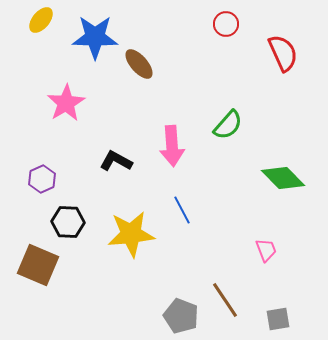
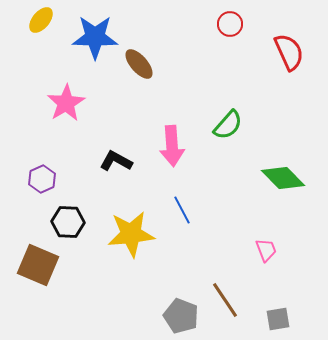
red circle: moved 4 px right
red semicircle: moved 6 px right, 1 px up
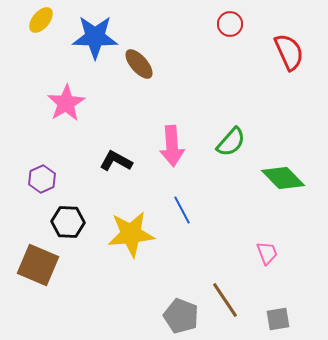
green semicircle: moved 3 px right, 17 px down
pink trapezoid: moved 1 px right, 3 px down
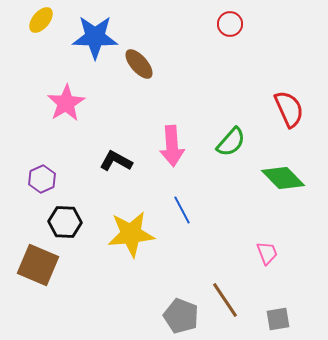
red semicircle: moved 57 px down
black hexagon: moved 3 px left
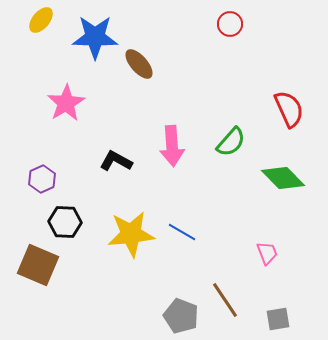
blue line: moved 22 px down; rotated 32 degrees counterclockwise
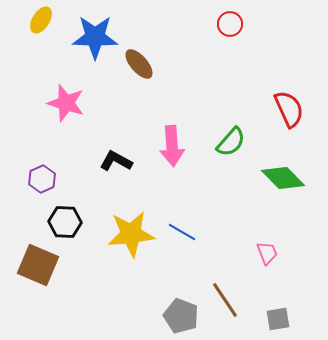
yellow ellipse: rotated 8 degrees counterclockwise
pink star: rotated 24 degrees counterclockwise
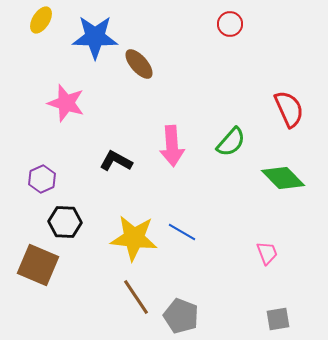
yellow star: moved 3 px right, 4 px down; rotated 12 degrees clockwise
brown line: moved 89 px left, 3 px up
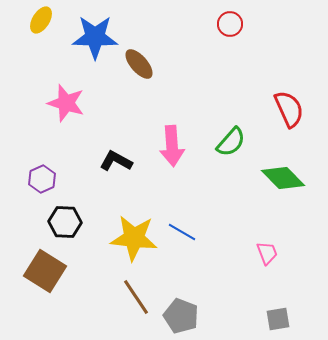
brown square: moved 7 px right, 6 px down; rotated 9 degrees clockwise
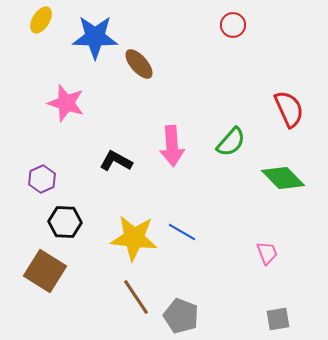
red circle: moved 3 px right, 1 px down
